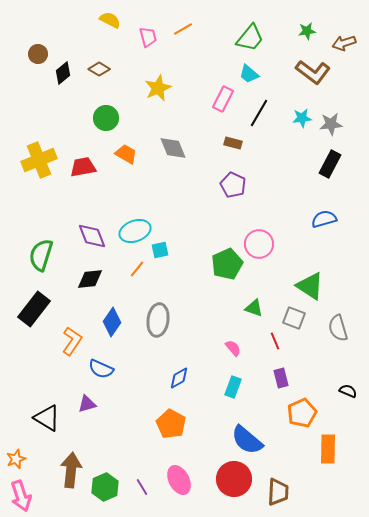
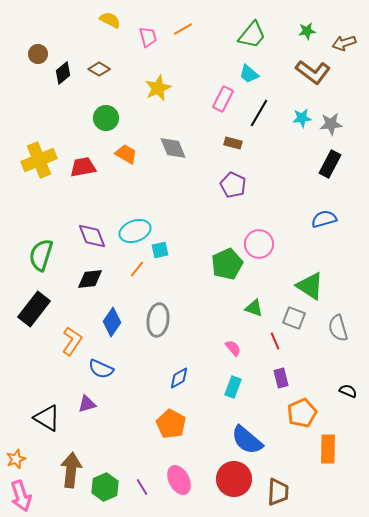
green trapezoid at (250, 38): moved 2 px right, 3 px up
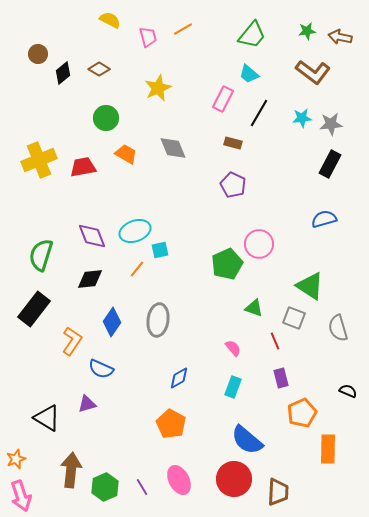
brown arrow at (344, 43): moved 4 px left, 6 px up; rotated 30 degrees clockwise
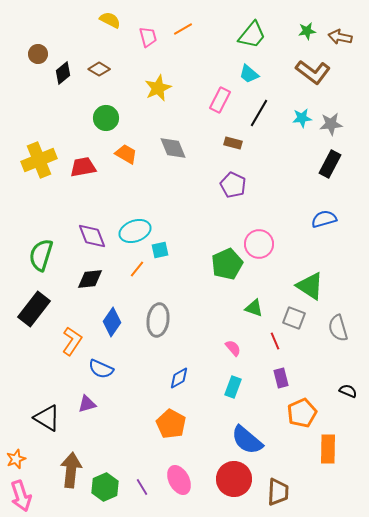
pink rectangle at (223, 99): moved 3 px left, 1 px down
